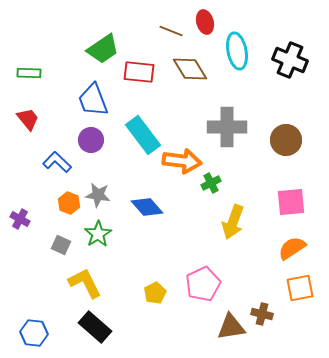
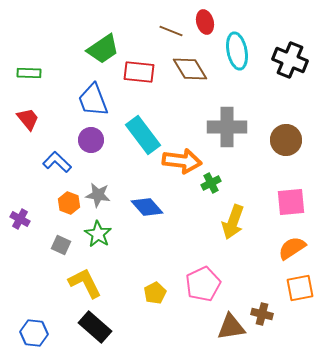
green star: rotated 8 degrees counterclockwise
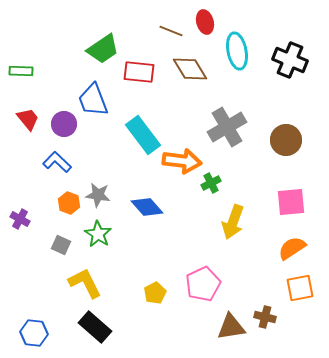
green rectangle: moved 8 px left, 2 px up
gray cross: rotated 30 degrees counterclockwise
purple circle: moved 27 px left, 16 px up
brown cross: moved 3 px right, 3 px down
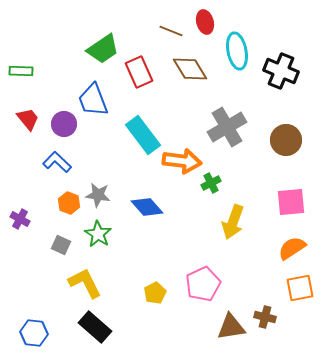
black cross: moved 9 px left, 11 px down
red rectangle: rotated 60 degrees clockwise
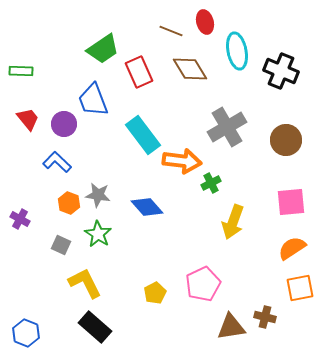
blue hexagon: moved 8 px left; rotated 16 degrees clockwise
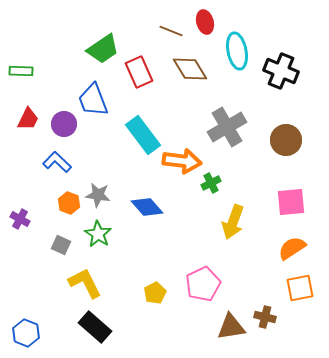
red trapezoid: rotated 65 degrees clockwise
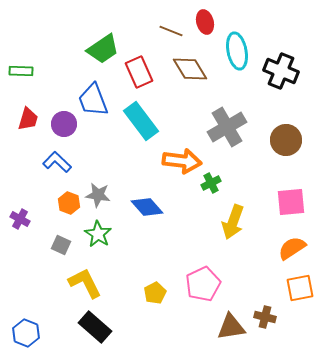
red trapezoid: rotated 10 degrees counterclockwise
cyan rectangle: moved 2 px left, 14 px up
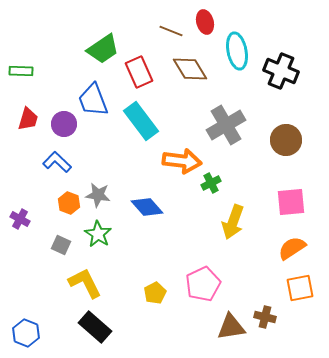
gray cross: moved 1 px left, 2 px up
